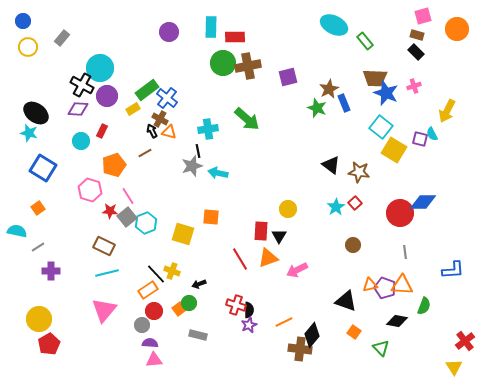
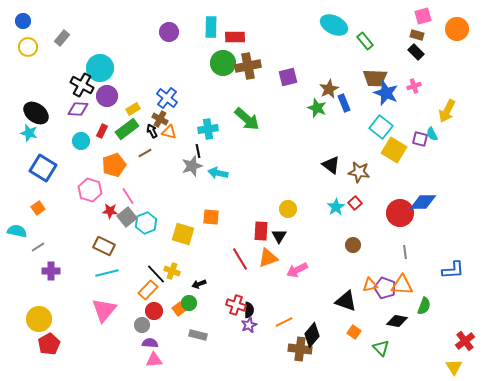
green rectangle at (147, 90): moved 20 px left, 39 px down
orange rectangle at (148, 290): rotated 12 degrees counterclockwise
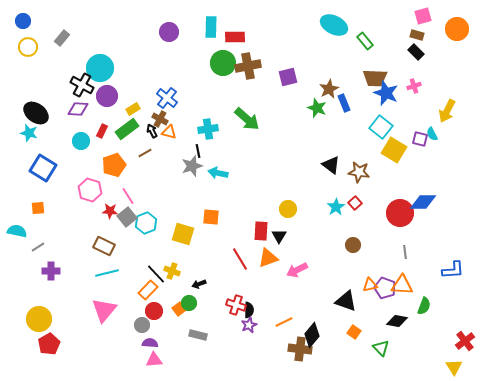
orange square at (38, 208): rotated 32 degrees clockwise
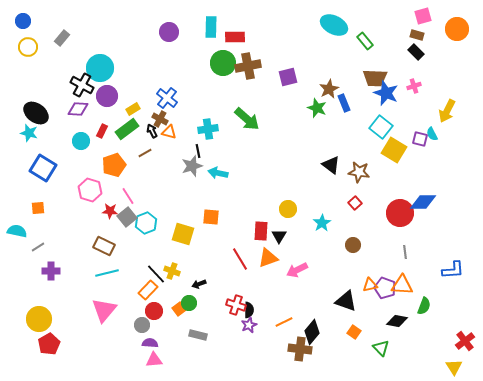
cyan star at (336, 207): moved 14 px left, 16 px down
black diamond at (312, 335): moved 3 px up
